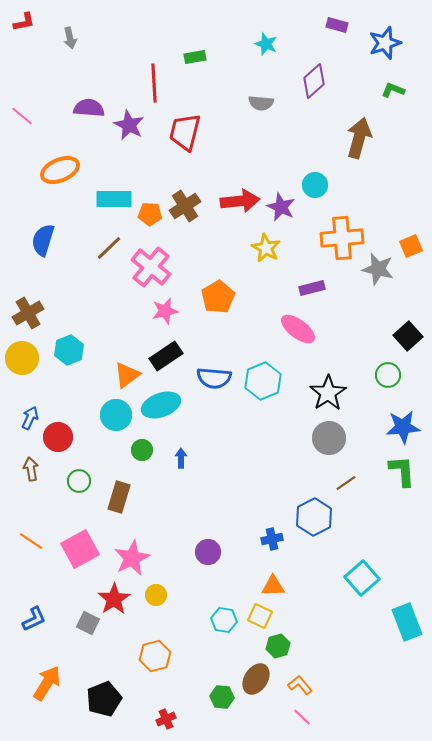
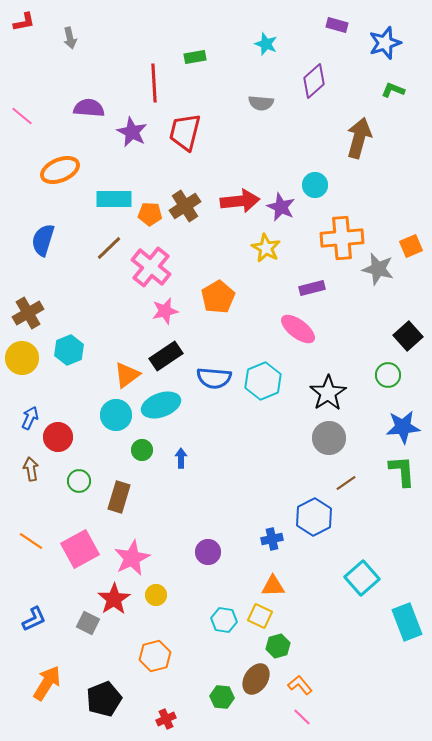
purple star at (129, 125): moved 3 px right, 7 px down
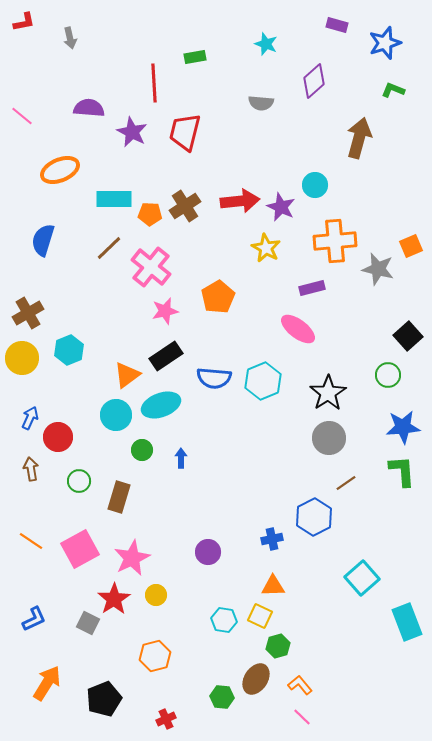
orange cross at (342, 238): moved 7 px left, 3 px down
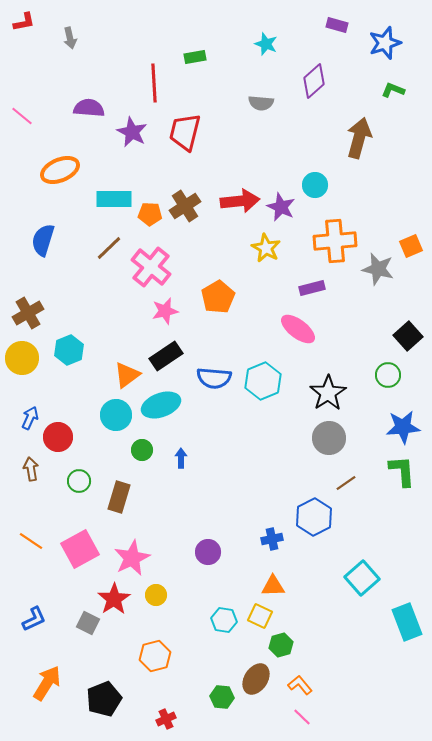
green hexagon at (278, 646): moved 3 px right, 1 px up
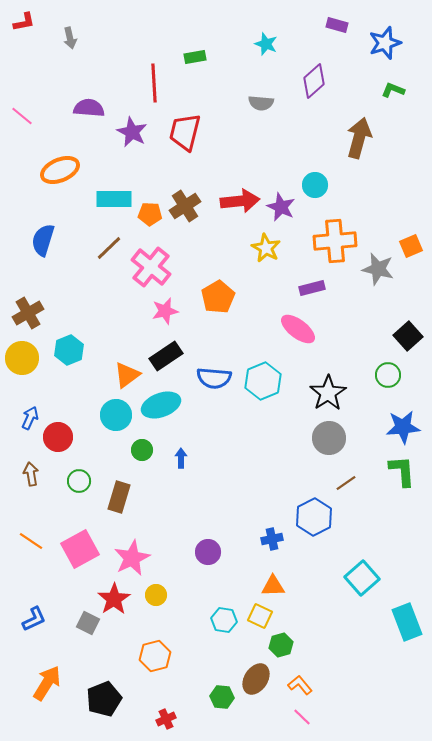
brown arrow at (31, 469): moved 5 px down
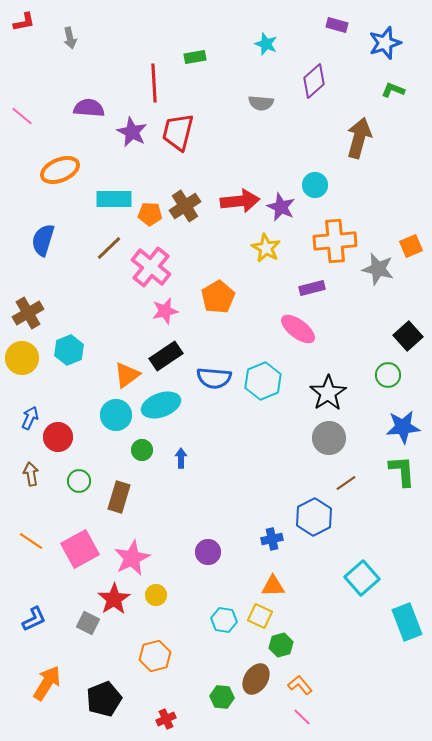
red trapezoid at (185, 132): moved 7 px left
